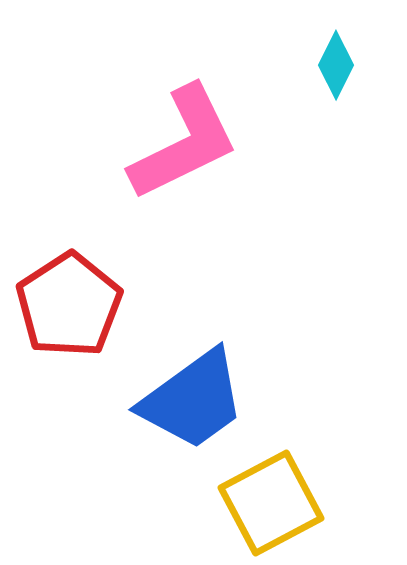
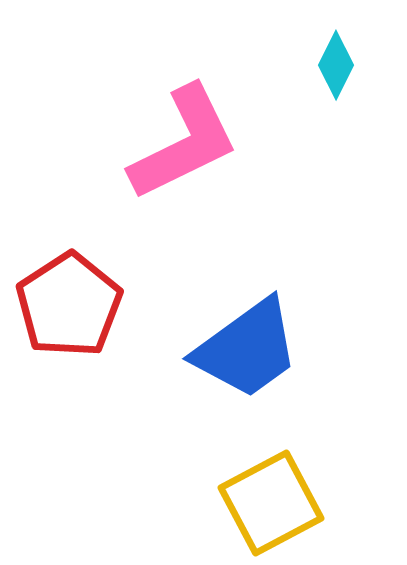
blue trapezoid: moved 54 px right, 51 px up
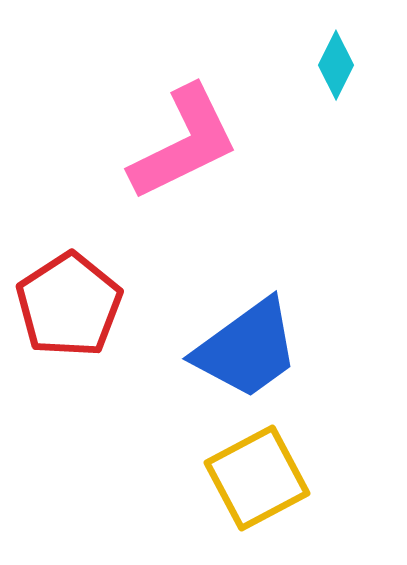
yellow square: moved 14 px left, 25 px up
